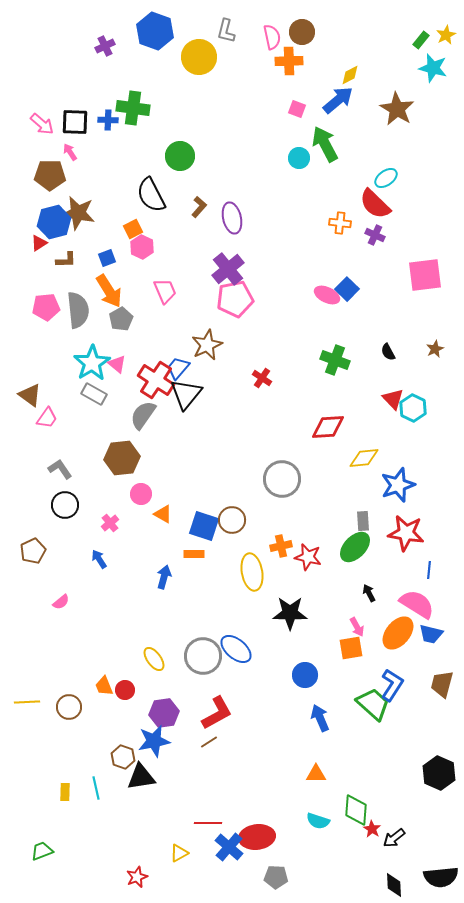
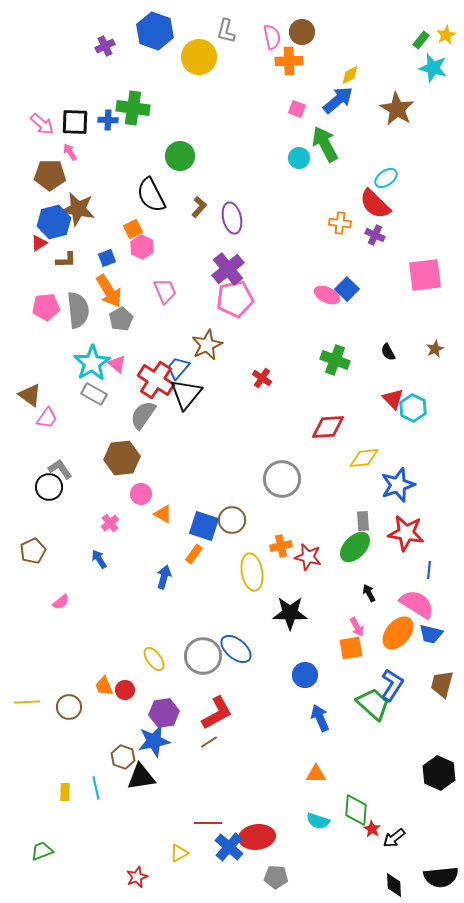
brown star at (78, 213): moved 4 px up
black circle at (65, 505): moved 16 px left, 18 px up
orange rectangle at (194, 554): rotated 54 degrees counterclockwise
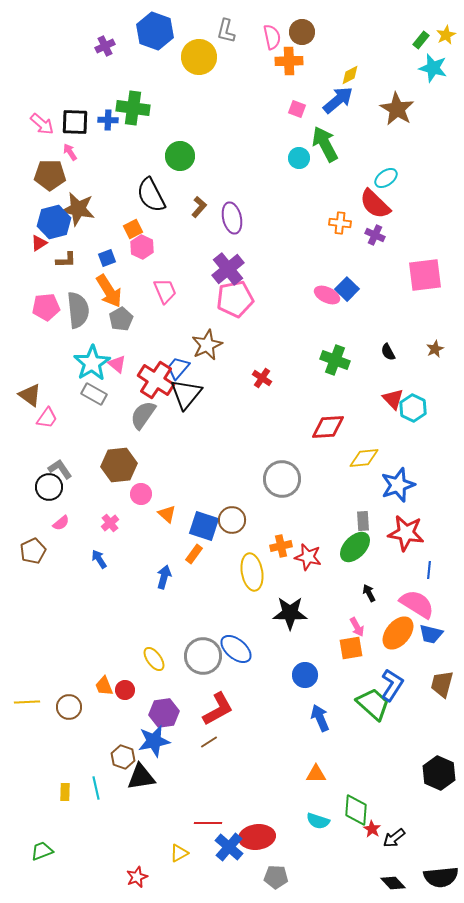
brown hexagon at (122, 458): moved 3 px left, 7 px down
orange triangle at (163, 514): moved 4 px right; rotated 12 degrees clockwise
pink semicircle at (61, 602): moved 79 px up
red L-shape at (217, 713): moved 1 px right, 4 px up
black diamond at (394, 885): moved 1 px left, 2 px up; rotated 40 degrees counterclockwise
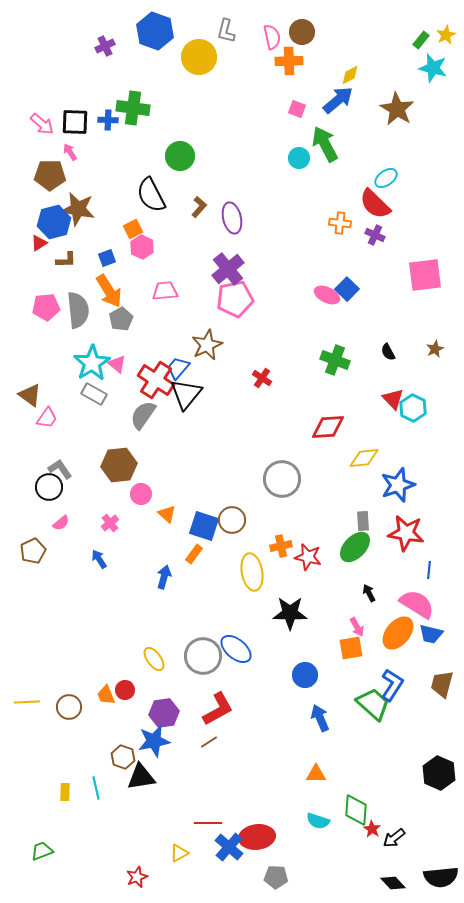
pink trapezoid at (165, 291): rotated 72 degrees counterclockwise
orange trapezoid at (104, 686): moved 2 px right, 9 px down
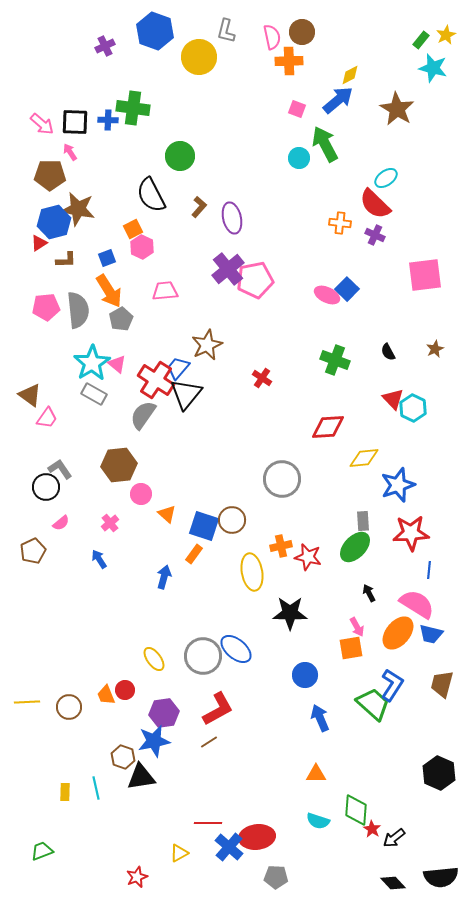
pink pentagon at (235, 299): moved 20 px right, 19 px up
black circle at (49, 487): moved 3 px left
red star at (406, 533): moved 5 px right; rotated 12 degrees counterclockwise
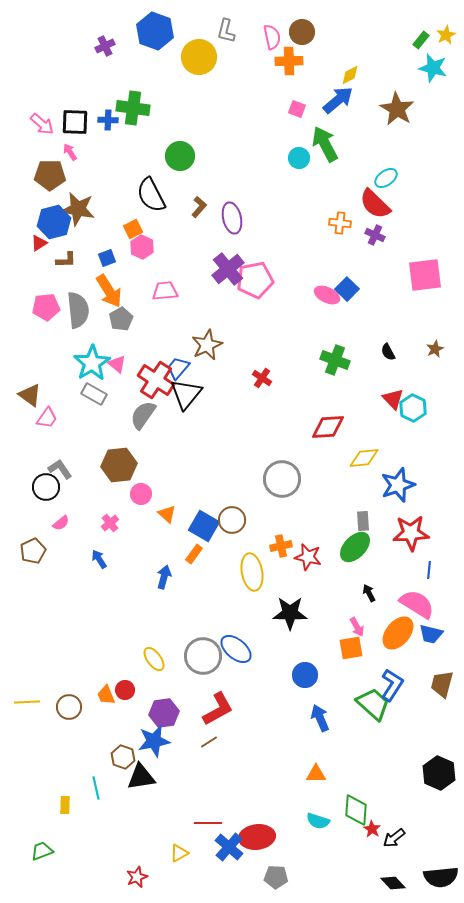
blue square at (204, 526): rotated 12 degrees clockwise
yellow rectangle at (65, 792): moved 13 px down
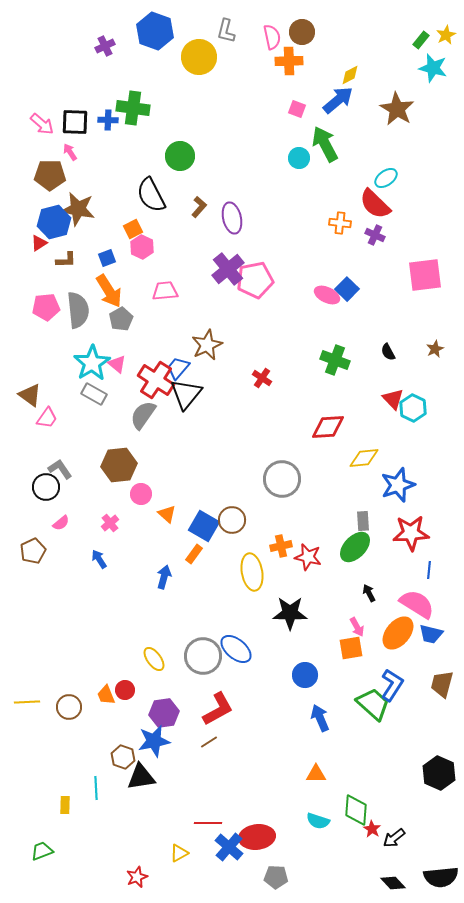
cyan line at (96, 788): rotated 10 degrees clockwise
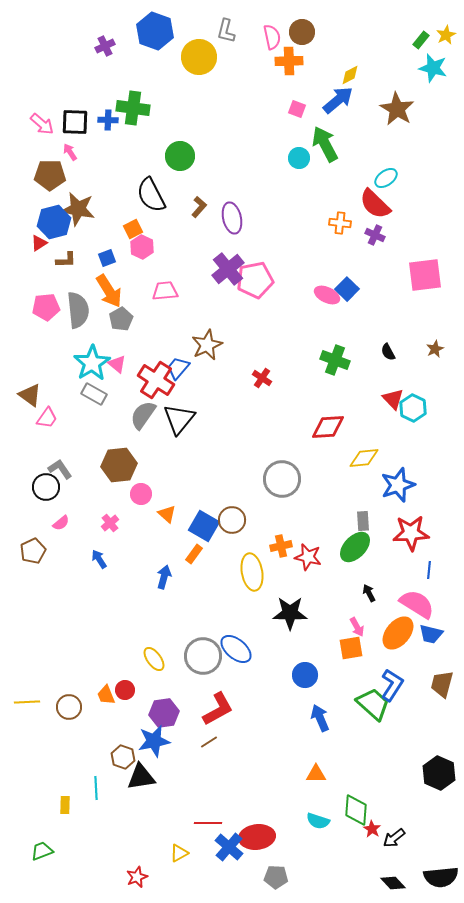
black triangle at (186, 394): moved 7 px left, 25 px down
